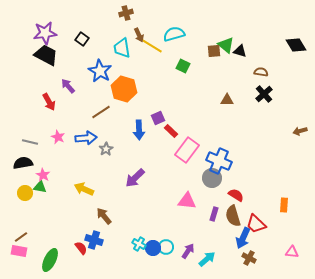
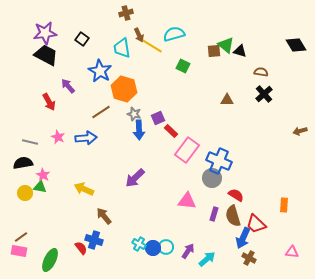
gray star at (106, 149): moved 28 px right, 35 px up; rotated 24 degrees counterclockwise
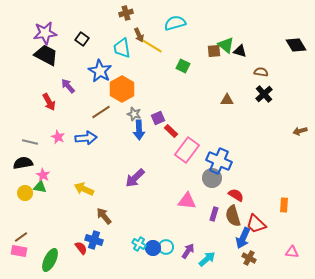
cyan semicircle at (174, 34): moved 1 px right, 11 px up
orange hexagon at (124, 89): moved 2 px left; rotated 15 degrees clockwise
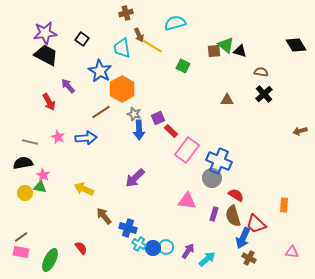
blue cross at (94, 240): moved 34 px right, 12 px up
pink rectangle at (19, 251): moved 2 px right, 1 px down
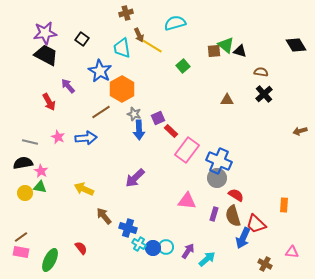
green square at (183, 66): rotated 24 degrees clockwise
pink star at (43, 175): moved 2 px left, 4 px up
gray circle at (212, 178): moved 5 px right
brown cross at (249, 258): moved 16 px right, 6 px down
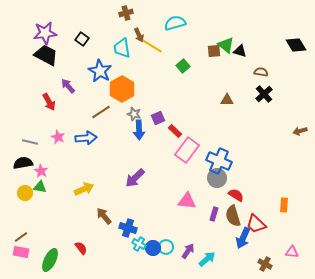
red rectangle at (171, 131): moved 4 px right
yellow arrow at (84, 189): rotated 132 degrees clockwise
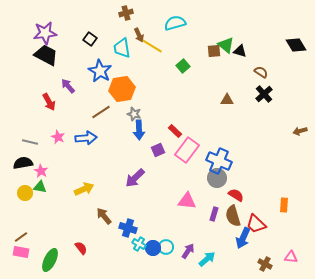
black square at (82, 39): moved 8 px right
brown semicircle at (261, 72): rotated 24 degrees clockwise
orange hexagon at (122, 89): rotated 20 degrees clockwise
purple square at (158, 118): moved 32 px down
pink triangle at (292, 252): moved 1 px left, 5 px down
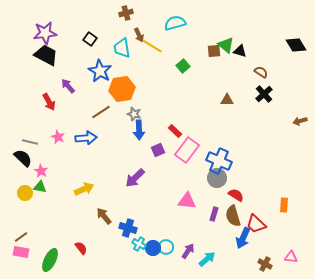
brown arrow at (300, 131): moved 10 px up
black semicircle at (23, 163): moved 5 px up; rotated 54 degrees clockwise
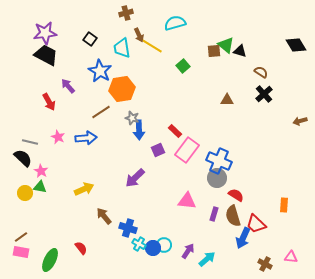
gray star at (134, 114): moved 2 px left, 4 px down
cyan circle at (166, 247): moved 2 px left, 2 px up
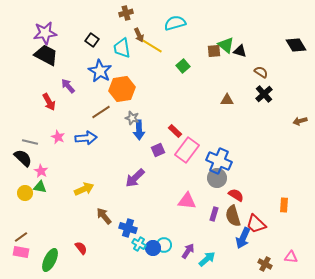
black square at (90, 39): moved 2 px right, 1 px down
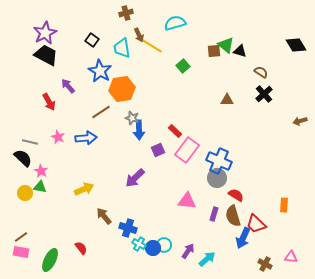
purple star at (45, 33): rotated 20 degrees counterclockwise
